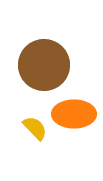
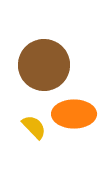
yellow semicircle: moved 1 px left, 1 px up
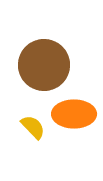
yellow semicircle: moved 1 px left
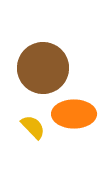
brown circle: moved 1 px left, 3 px down
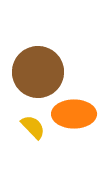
brown circle: moved 5 px left, 4 px down
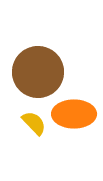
yellow semicircle: moved 1 px right, 4 px up
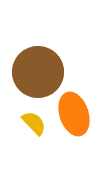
orange ellipse: rotated 72 degrees clockwise
